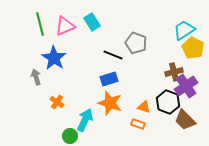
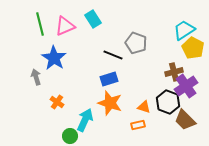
cyan rectangle: moved 1 px right, 3 px up
orange rectangle: moved 1 px down; rotated 32 degrees counterclockwise
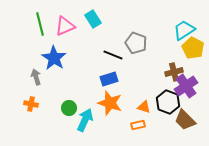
orange cross: moved 26 px left, 2 px down; rotated 24 degrees counterclockwise
green circle: moved 1 px left, 28 px up
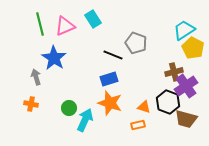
brown trapezoid: moved 1 px right, 1 px up; rotated 30 degrees counterclockwise
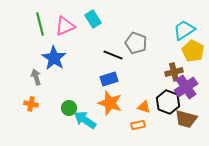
yellow pentagon: moved 3 px down
purple cross: moved 1 px down
cyan arrow: rotated 80 degrees counterclockwise
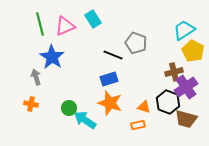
blue star: moved 2 px left, 1 px up
